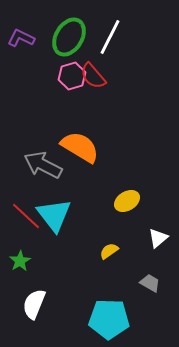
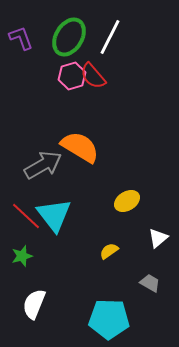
purple L-shape: rotated 44 degrees clockwise
gray arrow: rotated 123 degrees clockwise
green star: moved 2 px right, 5 px up; rotated 15 degrees clockwise
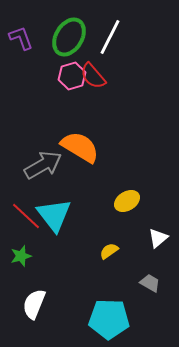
green star: moved 1 px left
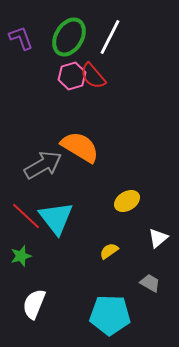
cyan triangle: moved 2 px right, 3 px down
cyan pentagon: moved 1 px right, 4 px up
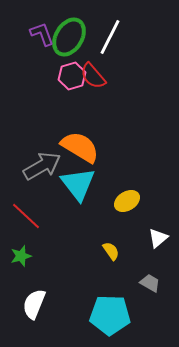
purple L-shape: moved 21 px right, 4 px up
gray arrow: moved 1 px left, 1 px down
cyan triangle: moved 22 px right, 34 px up
yellow semicircle: moved 2 px right; rotated 90 degrees clockwise
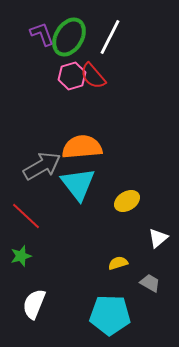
orange semicircle: moved 2 px right; rotated 36 degrees counterclockwise
yellow semicircle: moved 7 px right, 12 px down; rotated 72 degrees counterclockwise
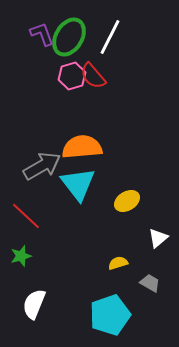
cyan pentagon: rotated 21 degrees counterclockwise
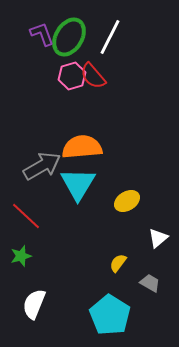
cyan triangle: rotated 9 degrees clockwise
yellow semicircle: rotated 36 degrees counterclockwise
cyan pentagon: rotated 21 degrees counterclockwise
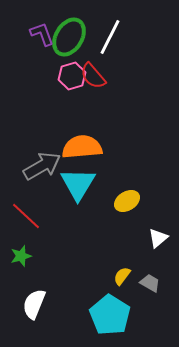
yellow semicircle: moved 4 px right, 13 px down
